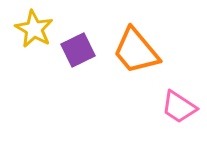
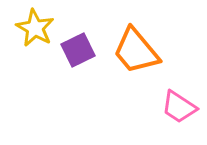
yellow star: moved 1 px right, 1 px up
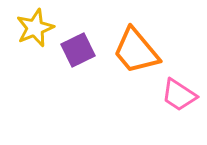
yellow star: rotated 21 degrees clockwise
pink trapezoid: moved 12 px up
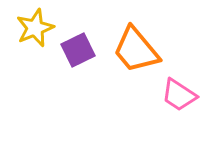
orange trapezoid: moved 1 px up
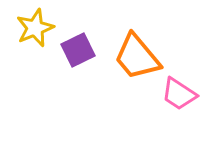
orange trapezoid: moved 1 px right, 7 px down
pink trapezoid: moved 1 px up
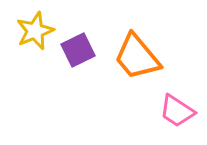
yellow star: moved 3 px down
pink trapezoid: moved 2 px left, 17 px down
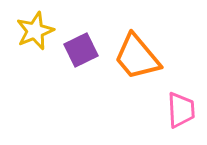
purple square: moved 3 px right
pink trapezoid: moved 4 px right, 1 px up; rotated 126 degrees counterclockwise
